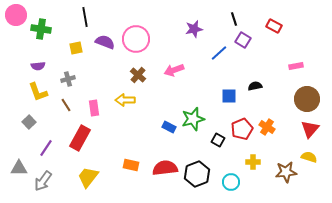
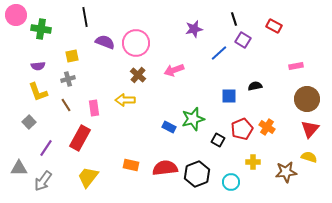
pink circle at (136, 39): moved 4 px down
yellow square at (76, 48): moved 4 px left, 8 px down
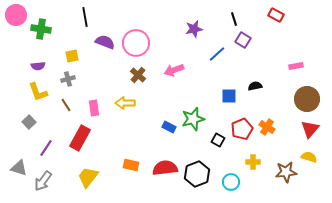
red rectangle at (274, 26): moved 2 px right, 11 px up
blue line at (219, 53): moved 2 px left, 1 px down
yellow arrow at (125, 100): moved 3 px down
gray triangle at (19, 168): rotated 18 degrees clockwise
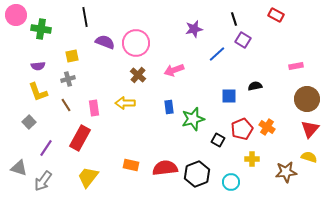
blue rectangle at (169, 127): moved 20 px up; rotated 56 degrees clockwise
yellow cross at (253, 162): moved 1 px left, 3 px up
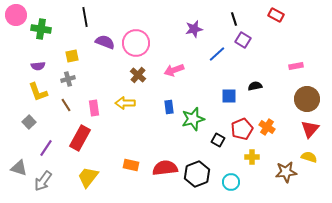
yellow cross at (252, 159): moved 2 px up
